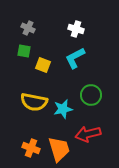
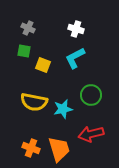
red arrow: moved 3 px right
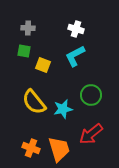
gray cross: rotated 24 degrees counterclockwise
cyan L-shape: moved 2 px up
yellow semicircle: rotated 40 degrees clockwise
red arrow: rotated 25 degrees counterclockwise
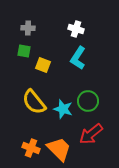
cyan L-shape: moved 3 px right, 2 px down; rotated 30 degrees counterclockwise
green circle: moved 3 px left, 6 px down
cyan star: rotated 30 degrees clockwise
orange trapezoid: rotated 28 degrees counterclockwise
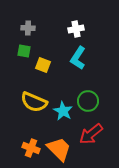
white cross: rotated 28 degrees counterclockwise
yellow semicircle: rotated 28 degrees counterclockwise
cyan star: moved 2 px down; rotated 12 degrees clockwise
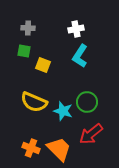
cyan L-shape: moved 2 px right, 2 px up
green circle: moved 1 px left, 1 px down
cyan star: rotated 12 degrees counterclockwise
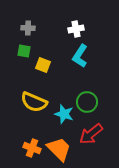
cyan star: moved 1 px right, 3 px down
orange cross: moved 1 px right
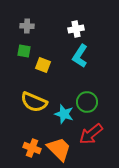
gray cross: moved 1 px left, 2 px up
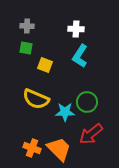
white cross: rotated 14 degrees clockwise
green square: moved 2 px right, 3 px up
yellow square: moved 2 px right
yellow semicircle: moved 2 px right, 3 px up
cyan star: moved 1 px right, 2 px up; rotated 18 degrees counterclockwise
